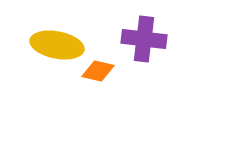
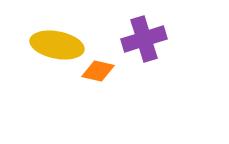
purple cross: rotated 24 degrees counterclockwise
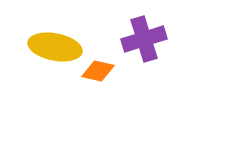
yellow ellipse: moved 2 px left, 2 px down
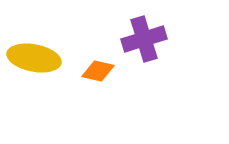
yellow ellipse: moved 21 px left, 11 px down
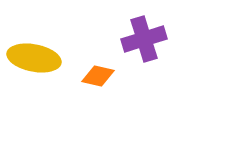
orange diamond: moved 5 px down
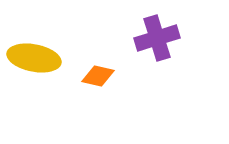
purple cross: moved 13 px right, 1 px up
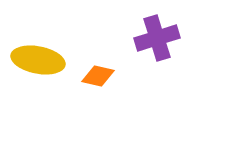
yellow ellipse: moved 4 px right, 2 px down
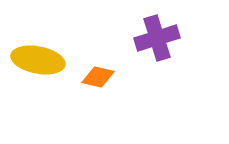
orange diamond: moved 1 px down
